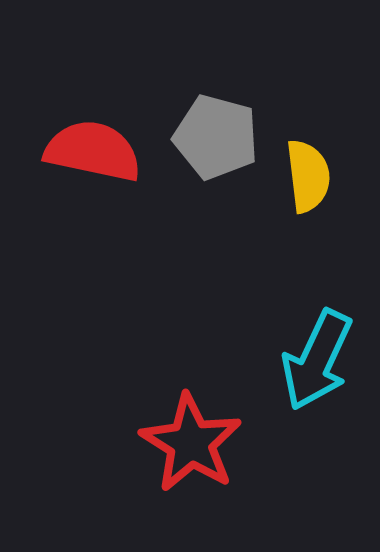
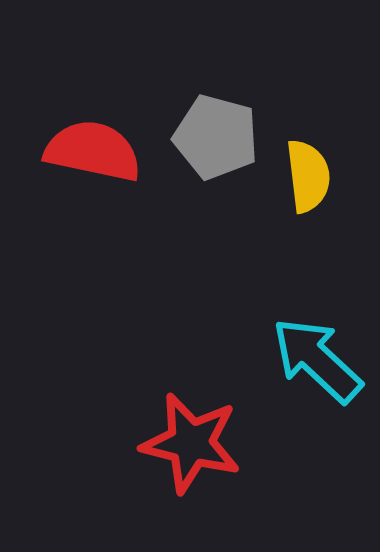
cyan arrow: rotated 108 degrees clockwise
red star: rotated 18 degrees counterclockwise
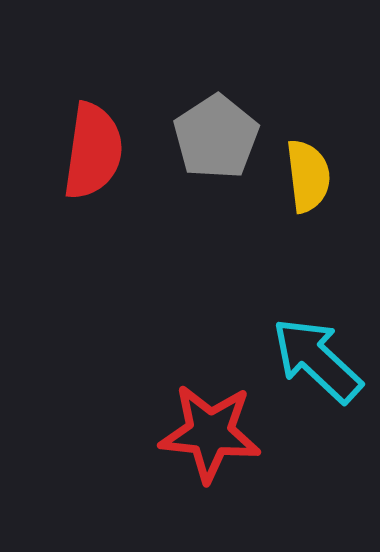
gray pentagon: rotated 24 degrees clockwise
red semicircle: rotated 86 degrees clockwise
red star: moved 19 px right, 10 px up; rotated 8 degrees counterclockwise
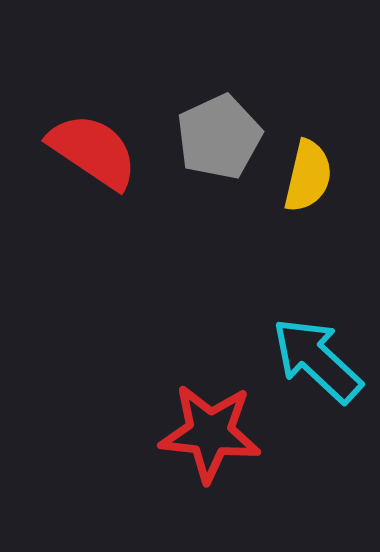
gray pentagon: moved 3 px right; rotated 8 degrees clockwise
red semicircle: rotated 64 degrees counterclockwise
yellow semicircle: rotated 20 degrees clockwise
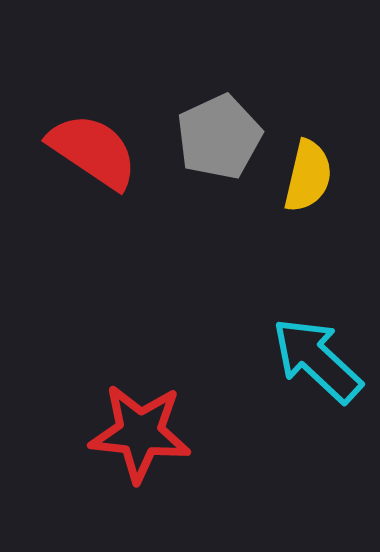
red star: moved 70 px left
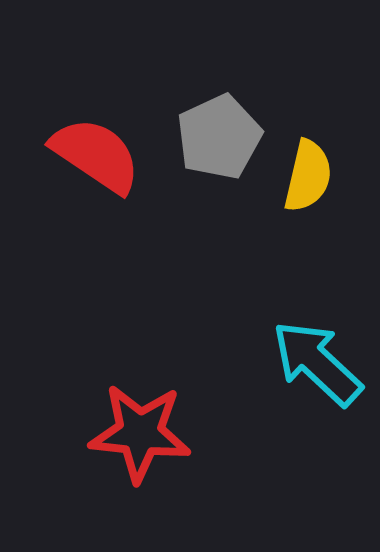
red semicircle: moved 3 px right, 4 px down
cyan arrow: moved 3 px down
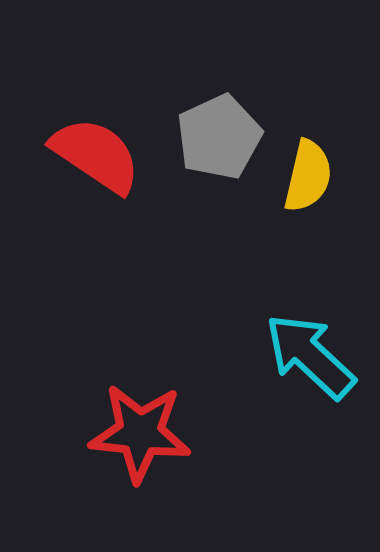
cyan arrow: moved 7 px left, 7 px up
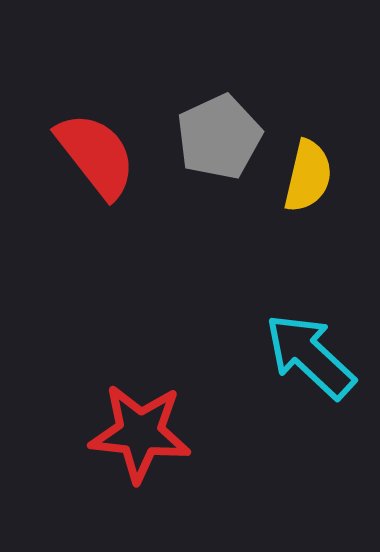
red semicircle: rotated 18 degrees clockwise
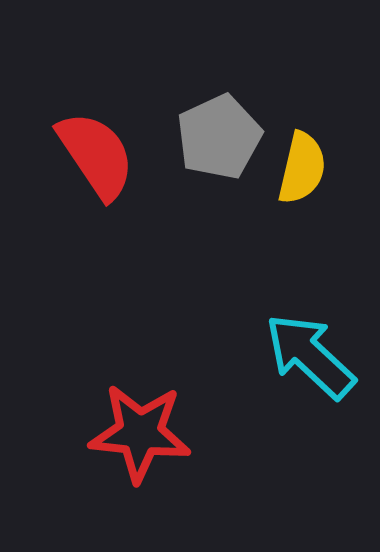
red semicircle: rotated 4 degrees clockwise
yellow semicircle: moved 6 px left, 8 px up
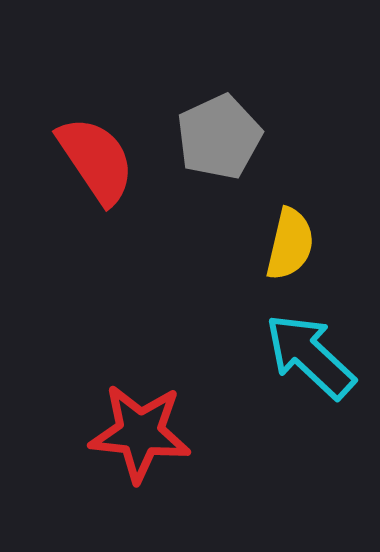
red semicircle: moved 5 px down
yellow semicircle: moved 12 px left, 76 px down
